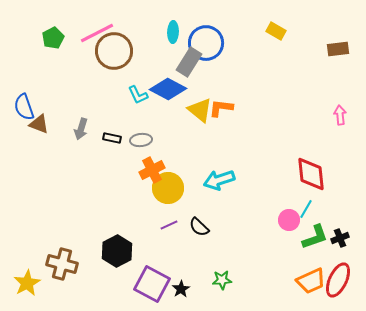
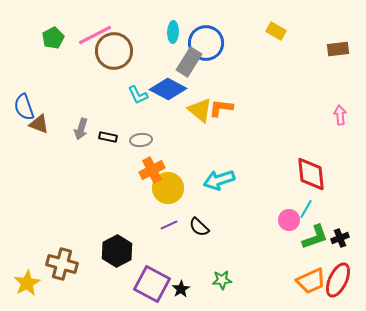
pink line: moved 2 px left, 2 px down
black rectangle: moved 4 px left, 1 px up
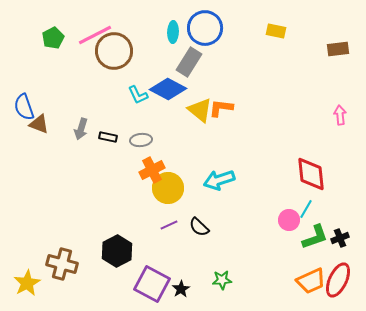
yellow rectangle: rotated 18 degrees counterclockwise
blue circle: moved 1 px left, 15 px up
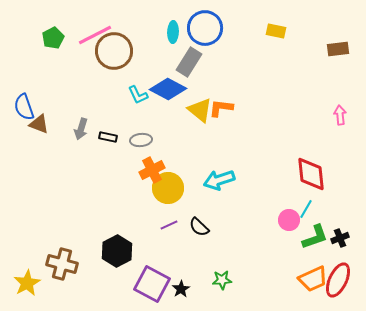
orange trapezoid: moved 2 px right, 2 px up
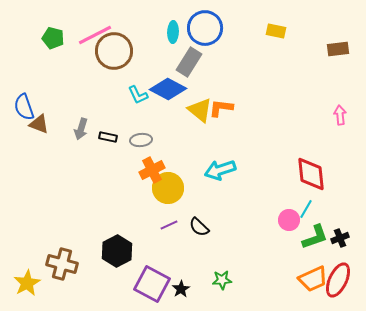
green pentagon: rotated 30 degrees counterclockwise
cyan arrow: moved 1 px right, 10 px up
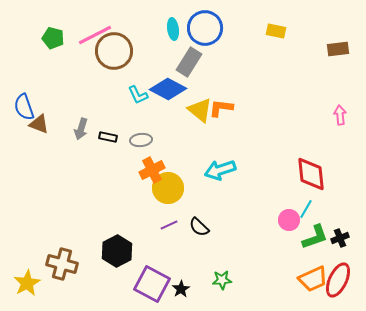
cyan ellipse: moved 3 px up; rotated 10 degrees counterclockwise
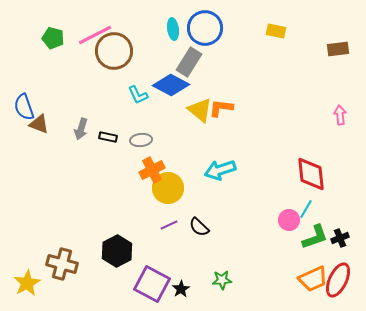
blue diamond: moved 3 px right, 4 px up
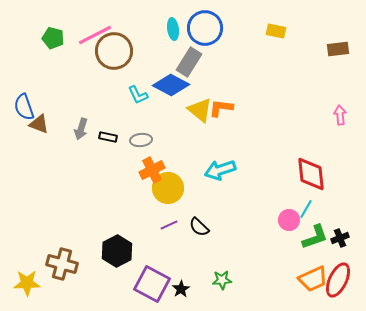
yellow star: rotated 28 degrees clockwise
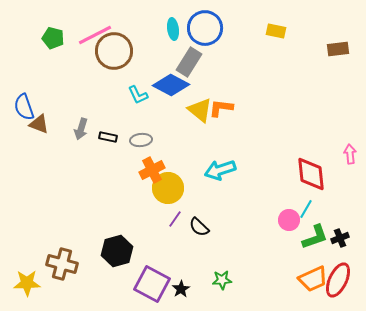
pink arrow: moved 10 px right, 39 px down
purple line: moved 6 px right, 6 px up; rotated 30 degrees counterclockwise
black hexagon: rotated 12 degrees clockwise
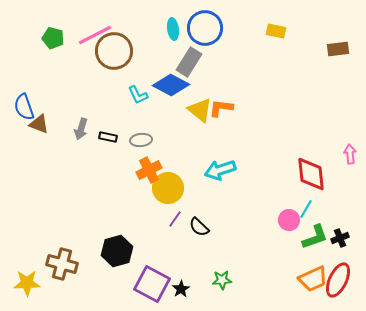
orange cross: moved 3 px left
